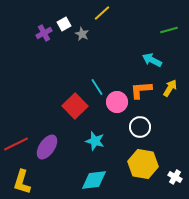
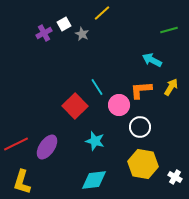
yellow arrow: moved 1 px right, 1 px up
pink circle: moved 2 px right, 3 px down
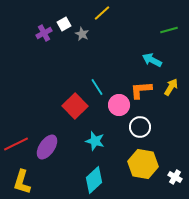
cyan diamond: rotated 36 degrees counterclockwise
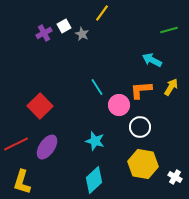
yellow line: rotated 12 degrees counterclockwise
white square: moved 2 px down
red square: moved 35 px left
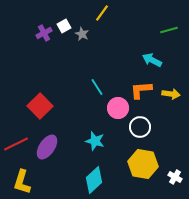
yellow arrow: moved 7 px down; rotated 66 degrees clockwise
pink circle: moved 1 px left, 3 px down
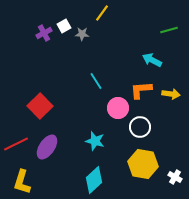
gray star: rotated 24 degrees counterclockwise
cyan line: moved 1 px left, 6 px up
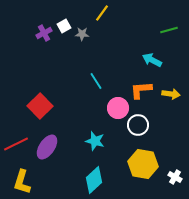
white circle: moved 2 px left, 2 px up
